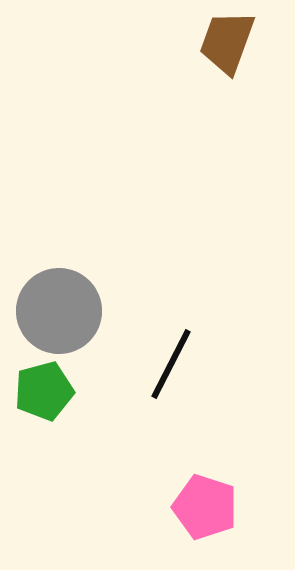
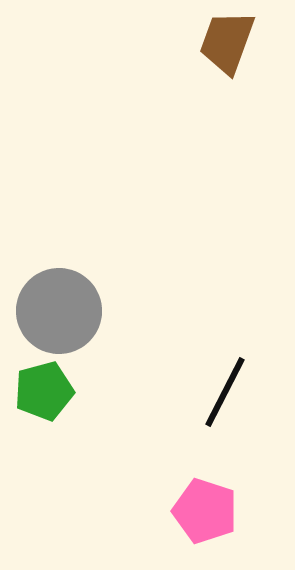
black line: moved 54 px right, 28 px down
pink pentagon: moved 4 px down
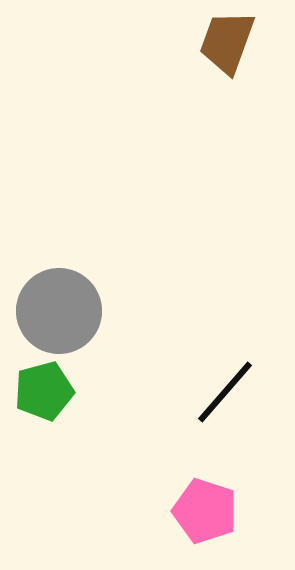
black line: rotated 14 degrees clockwise
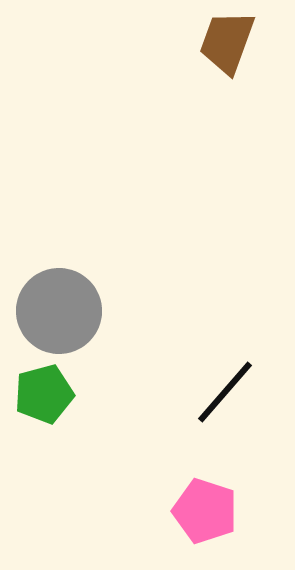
green pentagon: moved 3 px down
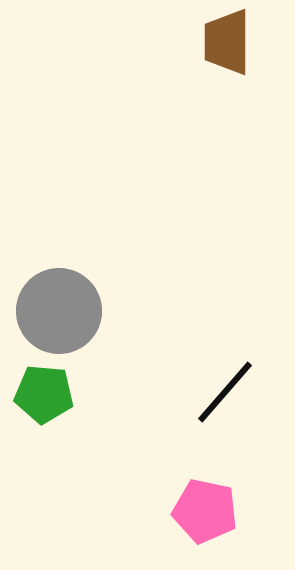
brown trapezoid: rotated 20 degrees counterclockwise
green pentagon: rotated 20 degrees clockwise
pink pentagon: rotated 6 degrees counterclockwise
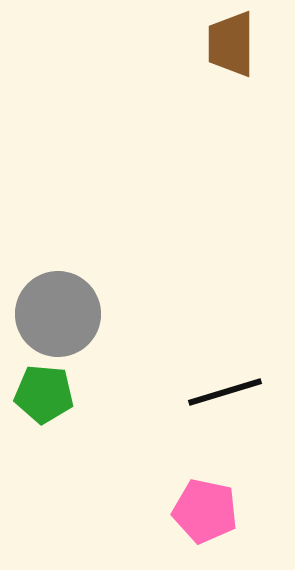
brown trapezoid: moved 4 px right, 2 px down
gray circle: moved 1 px left, 3 px down
black line: rotated 32 degrees clockwise
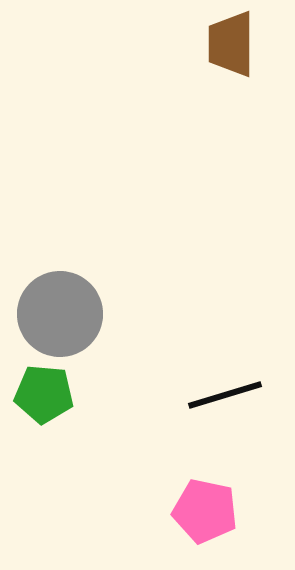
gray circle: moved 2 px right
black line: moved 3 px down
